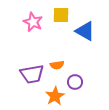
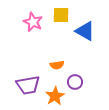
purple trapezoid: moved 4 px left, 11 px down
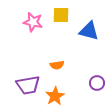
pink star: rotated 12 degrees counterclockwise
blue triangle: moved 4 px right; rotated 15 degrees counterclockwise
purple circle: moved 22 px right, 1 px down
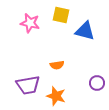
yellow square: rotated 12 degrees clockwise
pink star: moved 3 px left, 1 px down
blue triangle: moved 4 px left
orange star: moved 1 px right; rotated 24 degrees counterclockwise
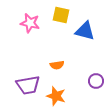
purple circle: moved 1 px left, 2 px up
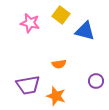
yellow square: rotated 24 degrees clockwise
orange semicircle: moved 2 px right, 1 px up
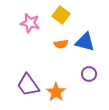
blue triangle: moved 11 px down
orange semicircle: moved 2 px right, 20 px up
purple circle: moved 7 px left, 7 px up
purple trapezoid: rotated 65 degrees clockwise
orange star: moved 4 px up; rotated 18 degrees clockwise
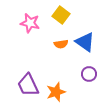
blue triangle: rotated 20 degrees clockwise
purple trapezoid: rotated 10 degrees clockwise
orange star: rotated 18 degrees clockwise
